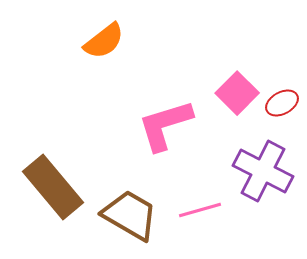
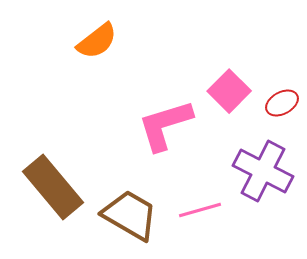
orange semicircle: moved 7 px left
pink square: moved 8 px left, 2 px up
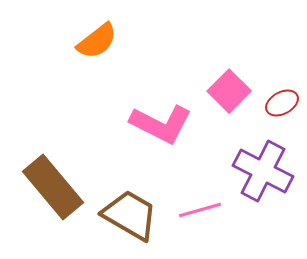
pink L-shape: moved 4 px left, 1 px up; rotated 136 degrees counterclockwise
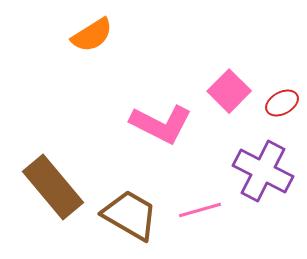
orange semicircle: moved 5 px left, 6 px up; rotated 6 degrees clockwise
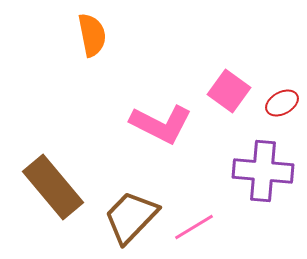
orange semicircle: rotated 69 degrees counterclockwise
pink square: rotated 9 degrees counterclockwise
purple cross: rotated 22 degrees counterclockwise
pink line: moved 6 px left, 17 px down; rotated 15 degrees counterclockwise
brown trapezoid: moved 1 px right, 2 px down; rotated 76 degrees counterclockwise
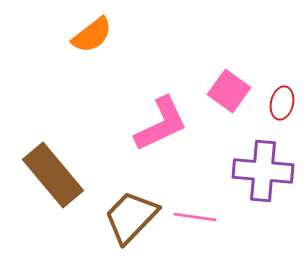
orange semicircle: rotated 63 degrees clockwise
red ellipse: rotated 48 degrees counterclockwise
pink L-shape: rotated 52 degrees counterclockwise
brown rectangle: moved 12 px up
pink line: moved 1 px right, 10 px up; rotated 39 degrees clockwise
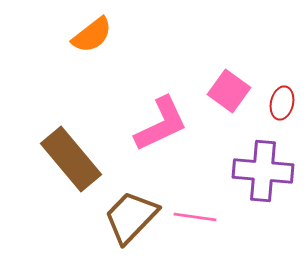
brown rectangle: moved 18 px right, 16 px up
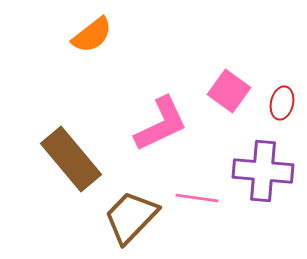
pink line: moved 2 px right, 19 px up
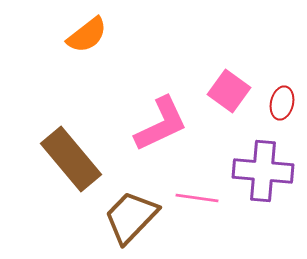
orange semicircle: moved 5 px left
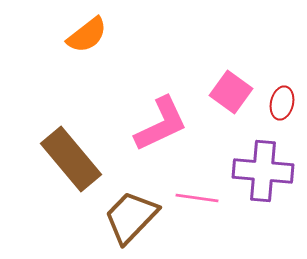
pink square: moved 2 px right, 1 px down
